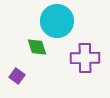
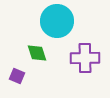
green diamond: moved 6 px down
purple square: rotated 14 degrees counterclockwise
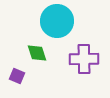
purple cross: moved 1 px left, 1 px down
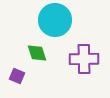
cyan circle: moved 2 px left, 1 px up
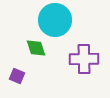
green diamond: moved 1 px left, 5 px up
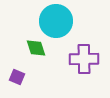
cyan circle: moved 1 px right, 1 px down
purple square: moved 1 px down
